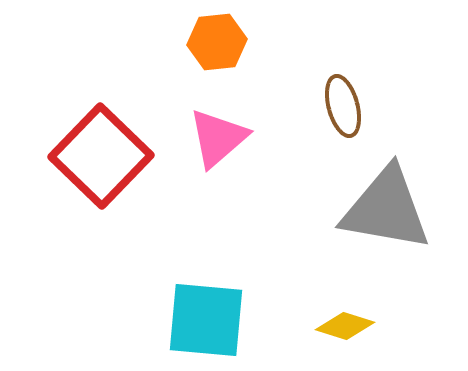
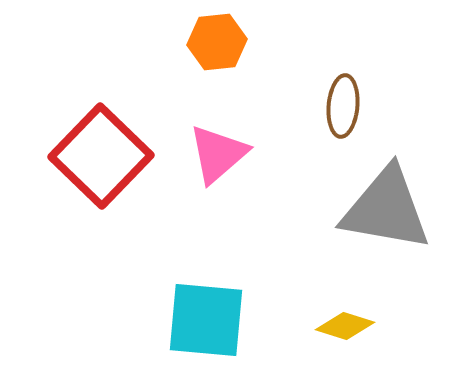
brown ellipse: rotated 20 degrees clockwise
pink triangle: moved 16 px down
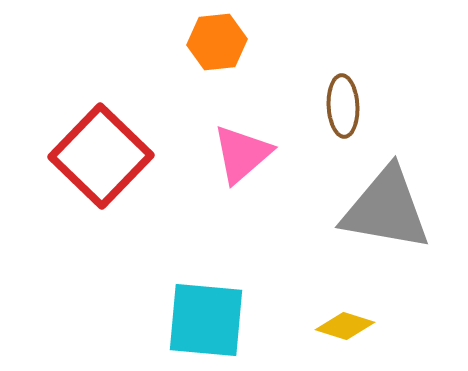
brown ellipse: rotated 8 degrees counterclockwise
pink triangle: moved 24 px right
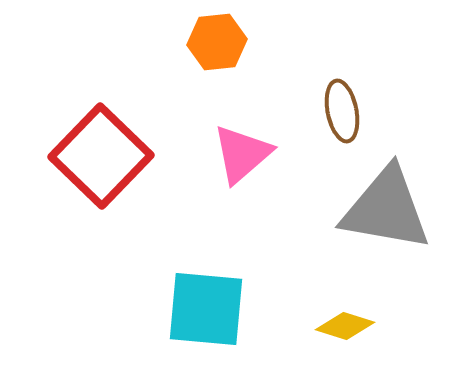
brown ellipse: moved 1 px left, 5 px down; rotated 8 degrees counterclockwise
cyan square: moved 11 px up
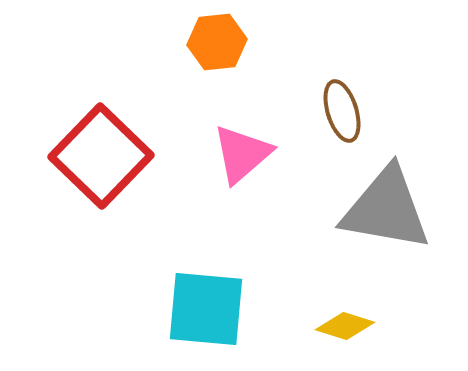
brown ellipse: rotated 6 degrees counterclockwise
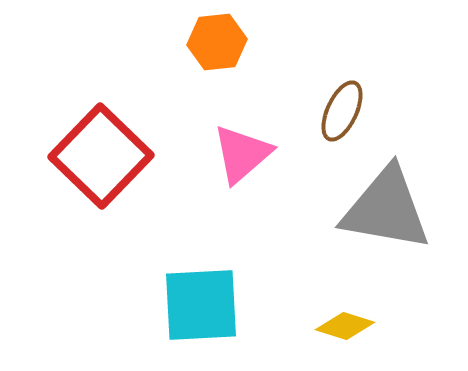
brown ellipse: rotated 42 degrees clockwise
cyan square: moved 5 px left, 4 px up; rotated 8 degrees counterclockwise
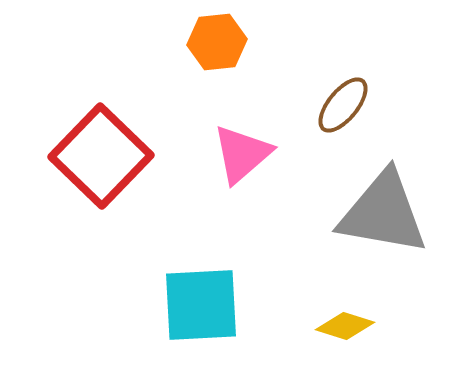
brown ellipse: moved 1 px right, 6 px up; rotated 14 degrees clockwise
gray triangle: moved 3 px left, 4 px down
